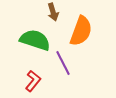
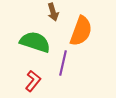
green semicircle: moved 2 px down
purple line: rotated 40 degrees clockwise
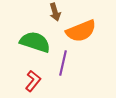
brown arrow: moved 2 px right
orange semicircle: rotated 48 degrees clockwise
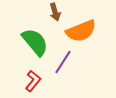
green semicircle: rotated 32 degrees clockwise
purple line: moved 1 px up; rotated 20 degrees clockwise
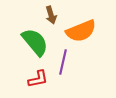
brown arrow: moved 4 px left, 3 px down
purple line: rotated 20 degrees counterclockwise
red L-shape: moved 5 px right, 2 px up; rotated 40 degrees clockwise
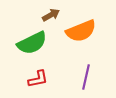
brown arrow: rotated 102 degrees counterclockwise
green semicircle: moved 3 px left, 1 px down; rotated 104 degrees clockwise
purple line: moved 23 px right, 15 px down
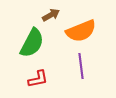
green semicircle: rotated 36 degrees counterclockwise
purple line: moved 5 px left, 11 px up; rotated 20 degrees counterclockwise
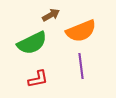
green semicircle: rotated 36 degrees clockwise
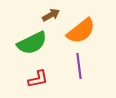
orange semicircle: rotated 16 degrees counterclockwise
purple line: moved 2 px left
